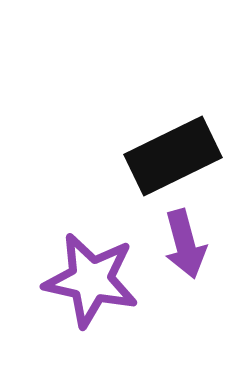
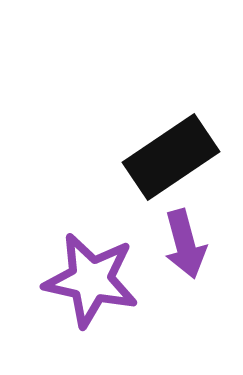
black rectangle: moved 2 px left, 1 px down; rotated 8 degrees counterclockwise
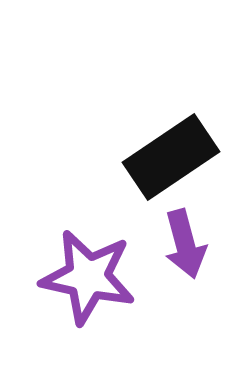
purple star: moved 3 px left, 3 px up
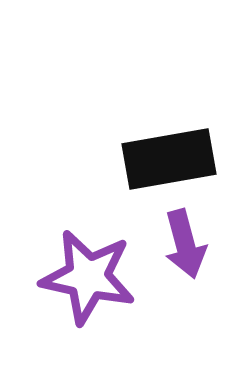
black rectangle: moved 2 px left, 2 px down; rotated 24 degrees clockwise
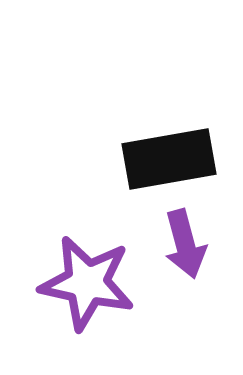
purple star: moved 1 px left, 6 px down
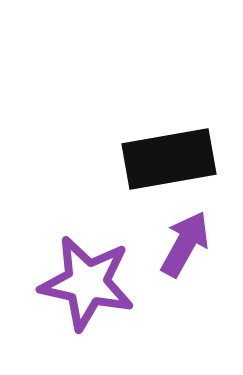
purple arrow: rotated 136 degrees counterclockwise
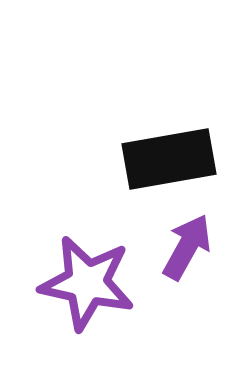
purple arrow: moved 2 px right, 3 px down
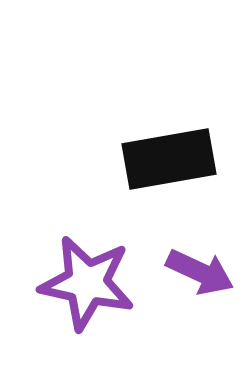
purple arrow: moved 13 px right, 25 px down; rotated 86 degrees clockwise
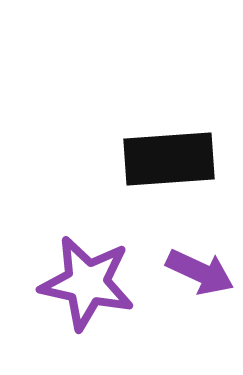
black rectangle: rotated 6 degrees clockwise
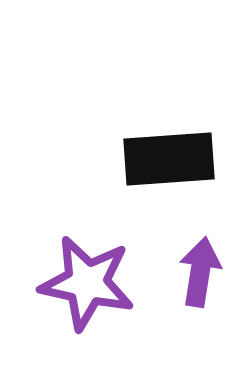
purple arrow: rotated 106 degrees counterclockwise
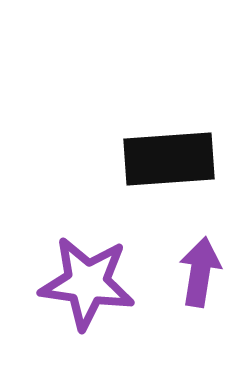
purple star: rotated 4 degrees counterclockwise
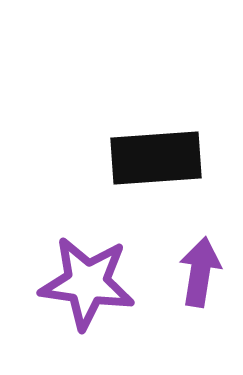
black rectangle: moved 13 px left, 1 px up
